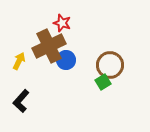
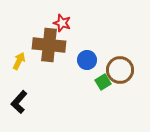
brown cross: moved 1 px up; rotated 32 degrees clockwise
blue circle: moved 21 px right
brown circle: moved 10 px right, 5 px down
black L-shape: moved 2 px left, 1 px down
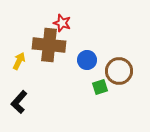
brown circle: moved 1 px left, 1 px down
green square: moved 3 px left, 5 px down; rotated 14 degrees clockwise
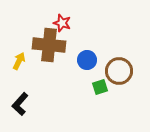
black L-shape: moved 1 px right, 2 px down
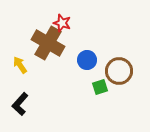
brown cross: moved 1 px left, 2 px up; rotated 24 degrees clockwise
yellow arrow: moved 1 px right, 4 px down; rotated 60 degrees counterclockwise
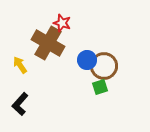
brown circle: moved 15 px left, 5 px up
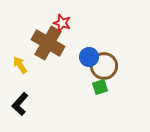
blue circle: moved 2 px right, 3 px up
